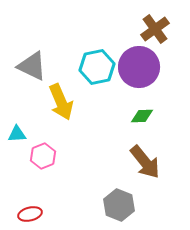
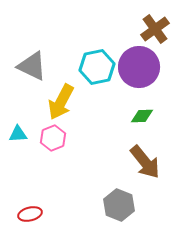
yellow arrow: rotated 51 degrees clockwise
cyan triangle: moved 1 px right
pink hexagon: moved 10 px right, 18 px up
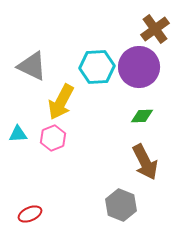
cyan hexagon: rotated 8 degrees clockwise
brown arrow: rotated 12 degrees clockwise
gray hexagon: moved 2 px right
red ellipse: rotated 10 degrees counterclockwise
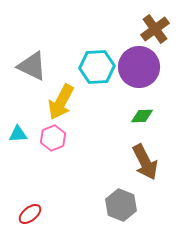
red ellipse: rotated 15 degrees counterclockwise
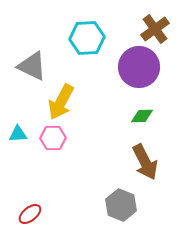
cyan hexagon: moved 10 px left, 29 px up
pink hexagon: rotated 20 degrees clockwise
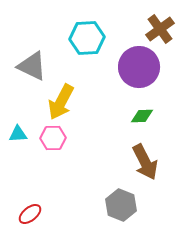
brown cross: moved 5 px right
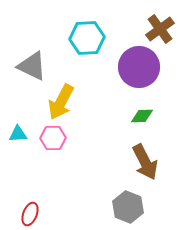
gray hexagon: moved 7 px right, 2 px down
red ellipse: rotated 30 degrees counterclockwise
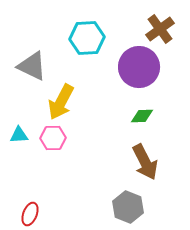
cyan triangle: moved 1 px right, 1 px down
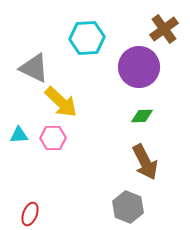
brown cross: moved 4 px right
gray triangle: moved 2 px right, 2 px down
yellow arrow: rotated 75 degrees counterclockwise
